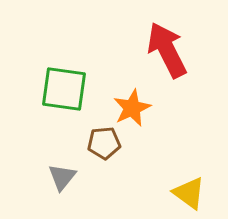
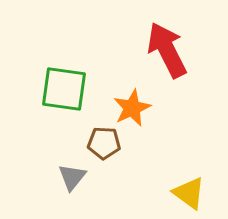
brown pentagon: rotated 8 degrees clockwise
gray triangle: moved 10 px right
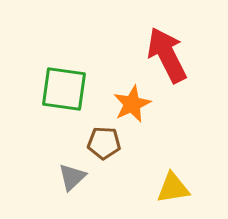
red arrow: moved 5 px down
orange star: moved 4 px up
gray triangle: rotated 8 degrees clockwise
yellow triangle: moved 16 px left, 5 px up; rotated 45 degrees counterclockwise
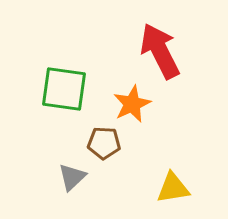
red arrow: moved 7 px left, 4 px up
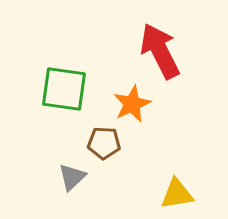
yellow triangle: moved 4 px right, 6 px down
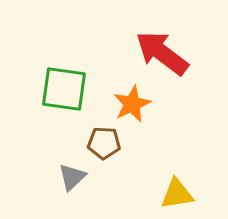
red arrow: moved 2 px right, 2 px down; rotated 26 degrees counterclockwise
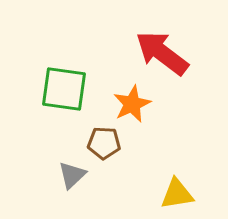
gray triangle: moved 2 px up
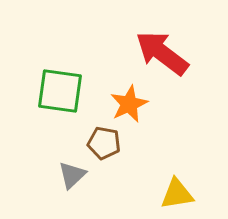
green square: moved 4 px left, 2 px down
orange star: moved 3 px left
brown pentagon: rotated 8 degrees clockwise
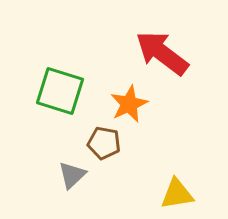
green square: rotated 9 degrees clockwise
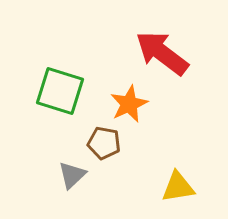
yellow triangle: moved 1 px right, 7 px up
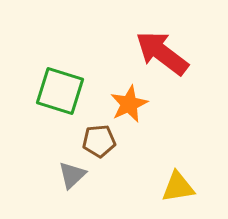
brown pentagon: moved 5 px left, 2 px up; rotated 16 degrees counterclockwise
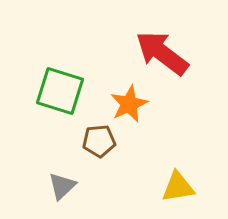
gray triangle: moved 10 px left, 11 px down
